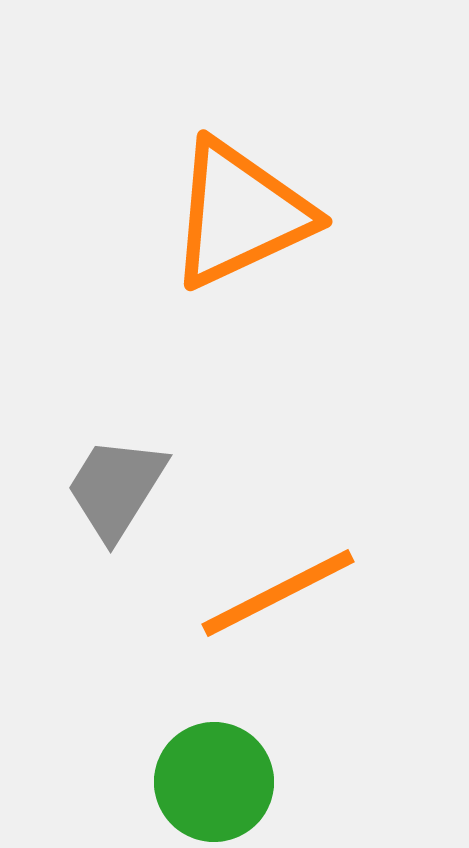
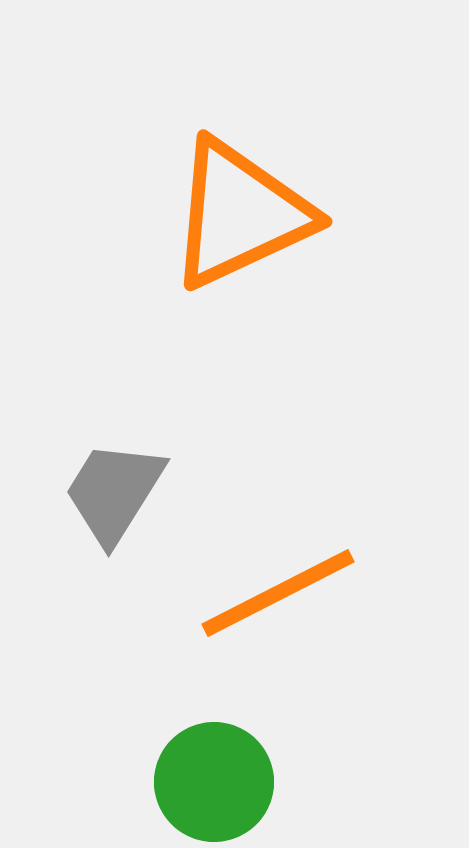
gray trapezoid: moved 2 px left, 4 px down
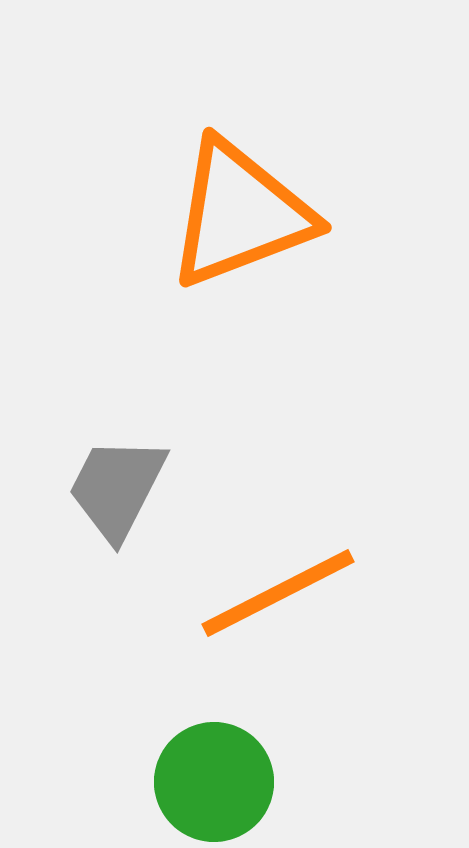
orange triangle: rotated 4 degrees clockwise
gray trapezoid: moved 3 px right, 4 px up; rotated 5 degrees counterclockwise
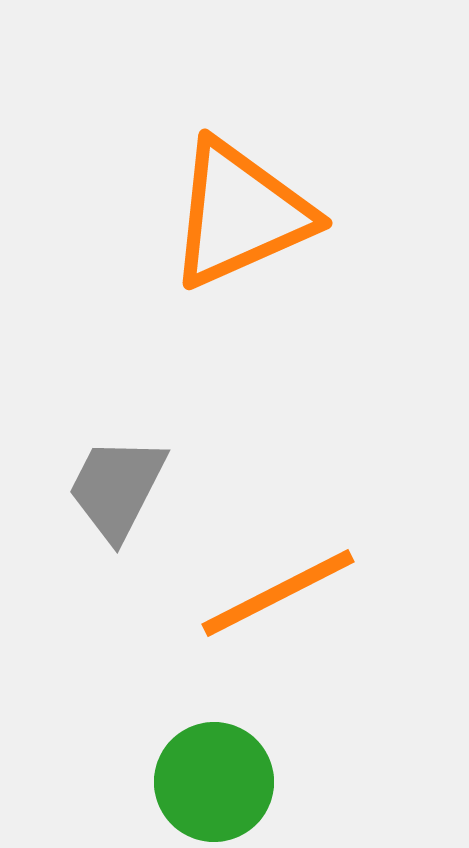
orange triangle: rotated 3 degrees counterclockwise
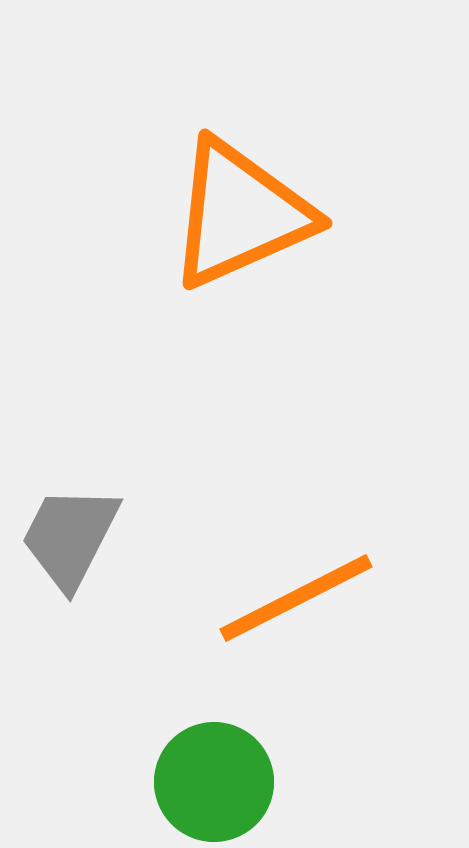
gray trapezoid: moved 47 px left, 49 px down
orange line: moved 18 px right, 5 px down
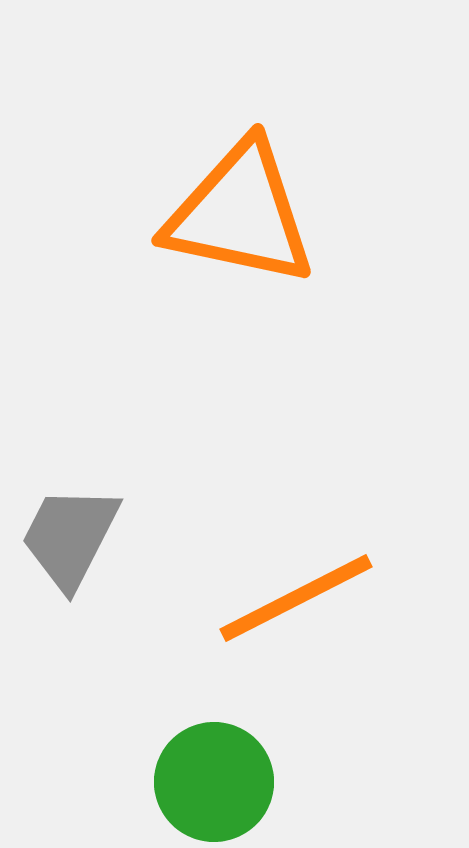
orange triangle: rotated 36 degrees clockwise
